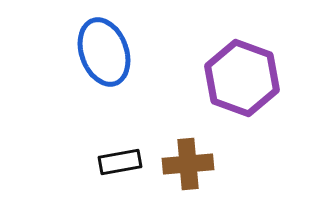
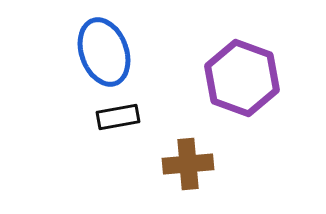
black rectangle: moved 2 px left, 45 px up
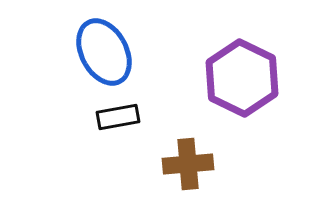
blue ellipse: rotated 8 degrees counterclockwise
purple hexagon: rotated 6 degrees clockwise
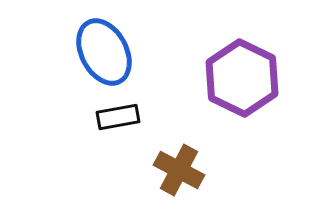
brown cross: moved 9 px left, 6 px down; rotated 33 degrees clockwise
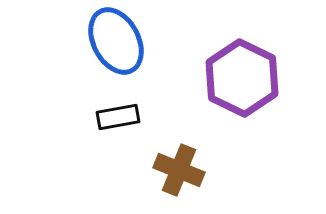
blue ellipse: moved 12 px right, 11 px up
brown cross: rotated 6 degrees counterclockwise
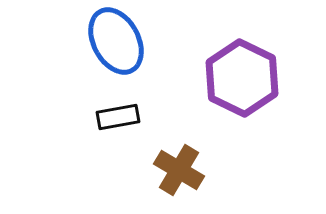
brown cross: rotated 9 degrees clockwise
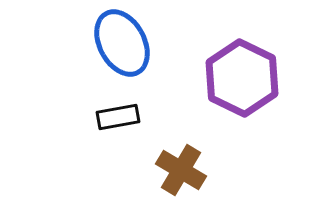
blue ellipse: moved 6 px right, 2 px down
brown cross: moved 2 px right
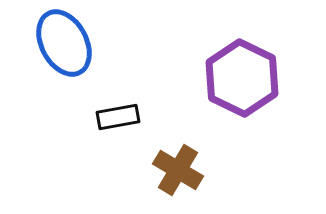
blue ellipse: moved 58 px left
brown cross: moved 3 px left
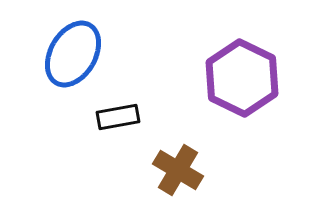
blue ellipse: moved 9 px right, 11 px down; rotated 58 degrees clockwise
